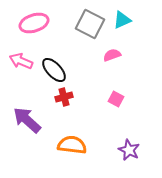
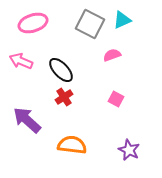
pink ellipse: moved 1 px left
black ellipse: moved 7 px right
red cross: rotated 18 degrees counterclockwise
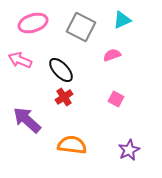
gray square: moved 9 px left, 3 px down
pink arrow: moved 1 px left, 1 px up
purple star: rotated 20 degrees clockwise
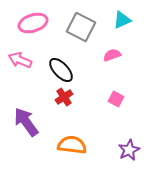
purple arrow: moved 1 px left, 2 px down; rotated 12 degrees clockwise
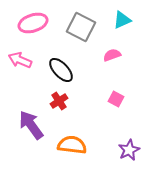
red cross: moved 5 px left, 4 px down
purple arrow: moved 5 px right, 3 px down
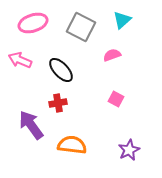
cyan triangle: rotated 18 degrees counterclockwise
red cross: moved 1 px left, 2 px down; rotated 24 degrees clockwise
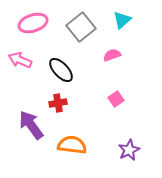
gray square: rotated 24 degrees clockwise
pink square: rotated 28 degrees clockwise
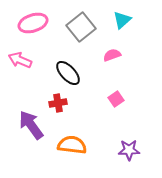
black ellipse: moved 7 px right, 3 px down
purple star: rotated 25 degrees clockwise
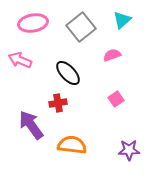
pink ellipse: rotated 8 degrees clockwise
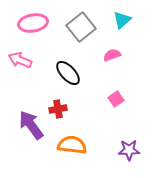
red cross: moved 6 px down
